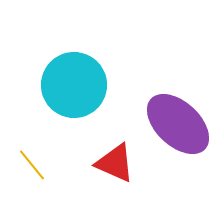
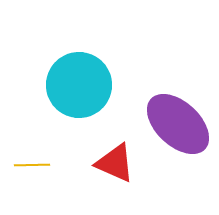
cyan circle: moved 5 px right
yellow line: rotated 52 degrees counterclockwise
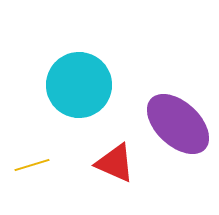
yellow line: rotated 16 degrees counterclockwise
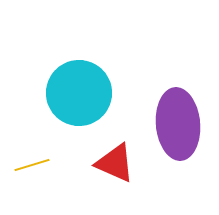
cyan circle: moved 8 px down
purple ellipse: rotated 42 degrees clockwise
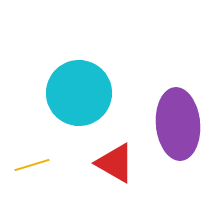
red triangle: rotated 6 degrees clockwise
